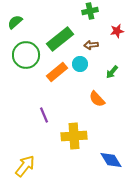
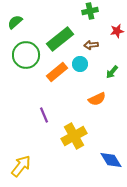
orange semicircle: rotated 72 degrees counterclockwise
yellow cross: rotated 25 degrees counterclockwise
yellow arrow: moved 4 px left
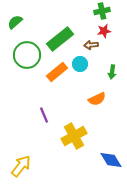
green cross: moved 12 px right
red star: moved 13 px left
green circle: moved 1 px right
green arrow: rotated 32 degrees counterclockwise
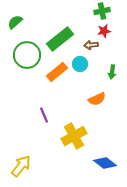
blue diamond: moved 6 px left, 3 px down; rotated 20 degrees counterclockwise
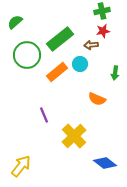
red star: moved 1 px left
green arrow: moved 3 px right, 1 px down
orange semicircle: rotated 48 degrees clockwise
yellow cross: rotated 15 degrees counterclockwise
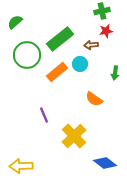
red star: moved 3 px right
orange semicircle: moved 3 px left; rotated 12 degrees clockwise
yellow arrow: rotated 130 degrees counterclockwise
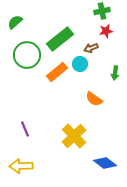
brown arrow: moved 3 px down; rotated 16 degrees counterclockwise
purple line: moved 19 px left, 14 px down
